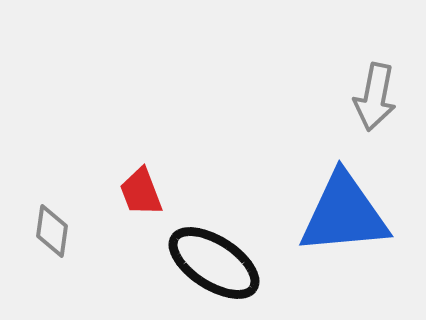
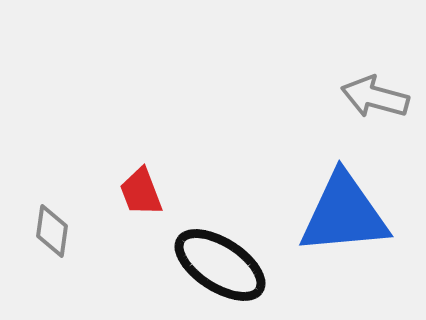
gray arrow: rotated 94 degrees clockwise
black ellipse: moved 6 px right, 2 px down
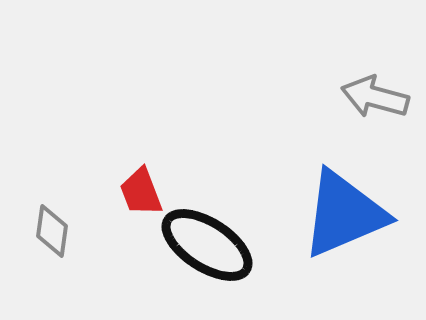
blue triangle: rotated 18 degrees counterclockwise
black ellipse: moved 13 px left, 20 px up
